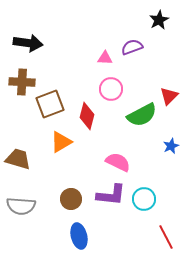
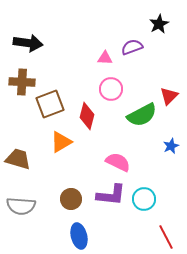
black star: moved 4 px down
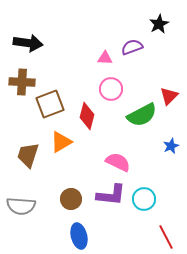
brown trapezoid: moved 10 px right, 4 px up; rotated 88 degrees counterclockwise
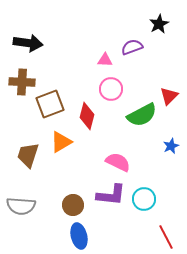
pink triangle: moved 2 px down
brown circle: moved 2 px right, 6 px down
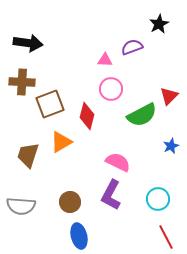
purple L-shape: rotated 112 degrees clockwise
cyan circle: moved 14 px right
brown circle: moved 3 px left, 3 px up
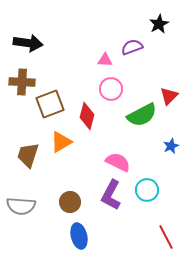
cyan circle: moved 11 px left, 9 px up
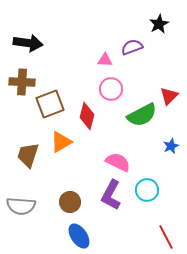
blue ellipse: rotated 20 degrees counterclockwise
